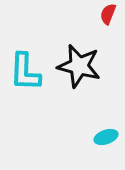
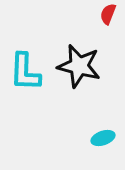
cyan ellipse: moved 3 px left, 1 px down
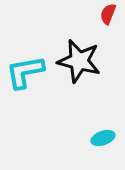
black star: moved 5 px up
cyan L-shape: rotated 78 degrees clockwise
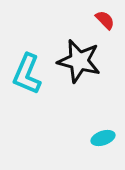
red semicircle: moved 3 px left, 6 px down; rotated 115 degrees clockwise
cyan L-shape: moved 2 px right, 2 px down; rotated 57 degrees counterclockwise
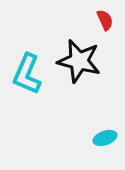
red semicircle: rotated 20 degrees clockwise
cyan ellipse: moved 2 px right
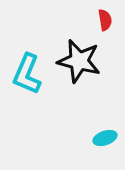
red semicircle: rotated 15 degrees clockwise
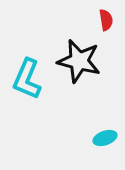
red semicircle: moved 1 px right
cyan L-shape: moved 5 px down
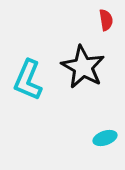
black star: moved 4 px right, 6 px down; rotated 15 degrees clockwise
cyan L-shape: moved 1 px right, 1 px down
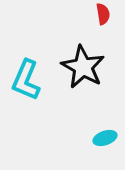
red semicircle: moved 3 px left, 6 px up
cyan L-shape: moved 2 px left
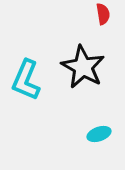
cyan ellipse: moved 6 px left, 4 px up
